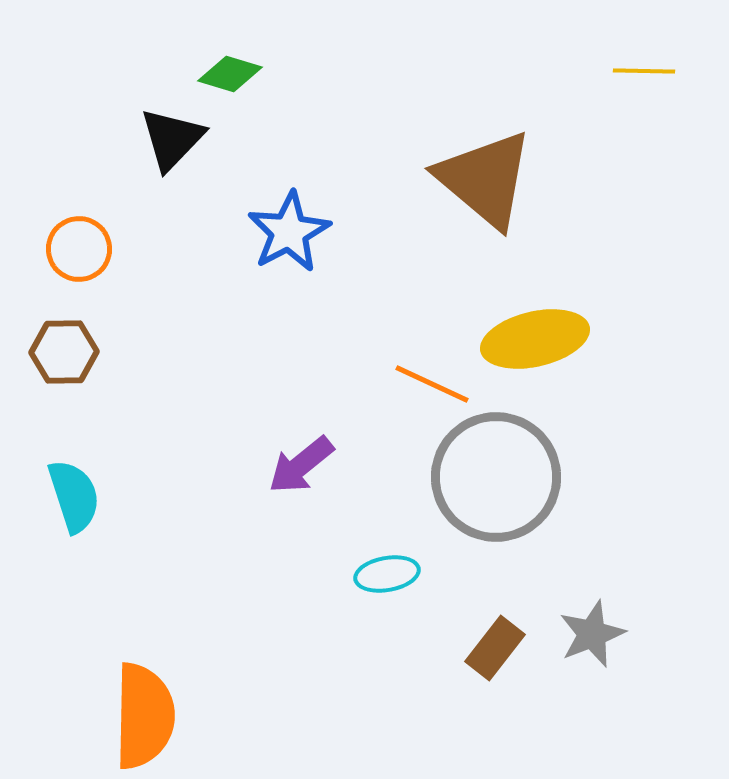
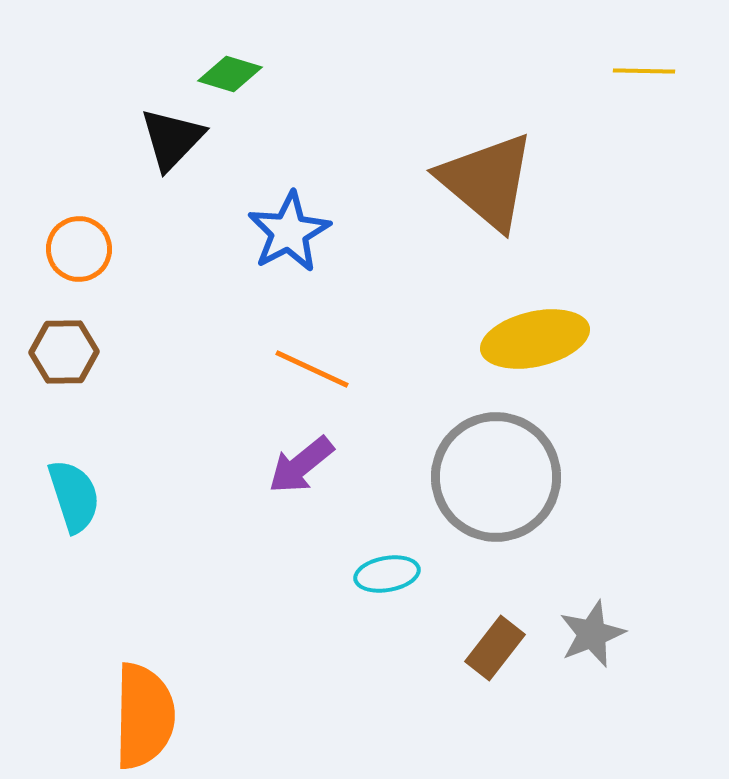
brown triangle: moved 2 px right, 2 px down
orange line: moved 120 px left, 15 px up
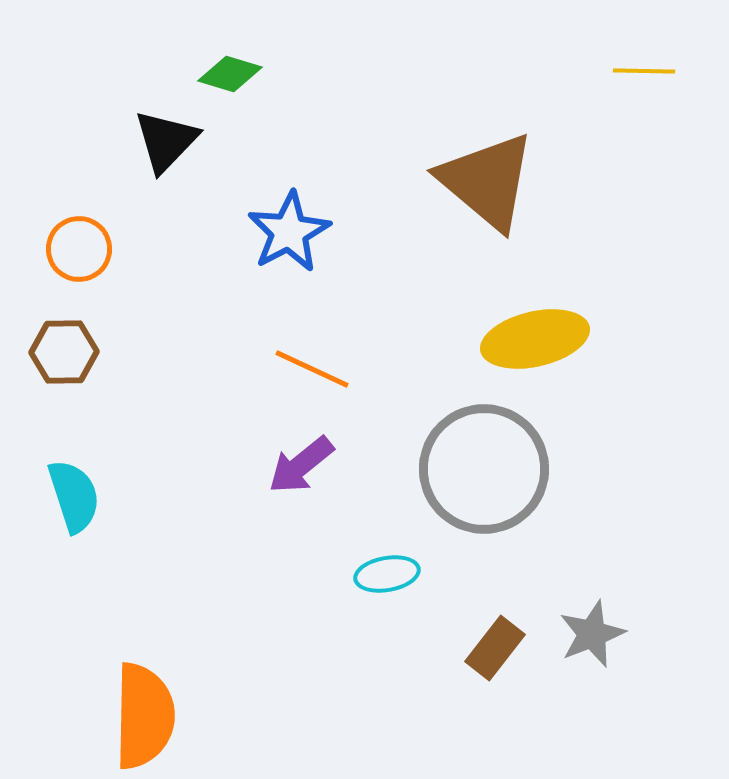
black triangle: moved 6 px left, 2 px down
gray circle: moved 12 px left, 8 px up
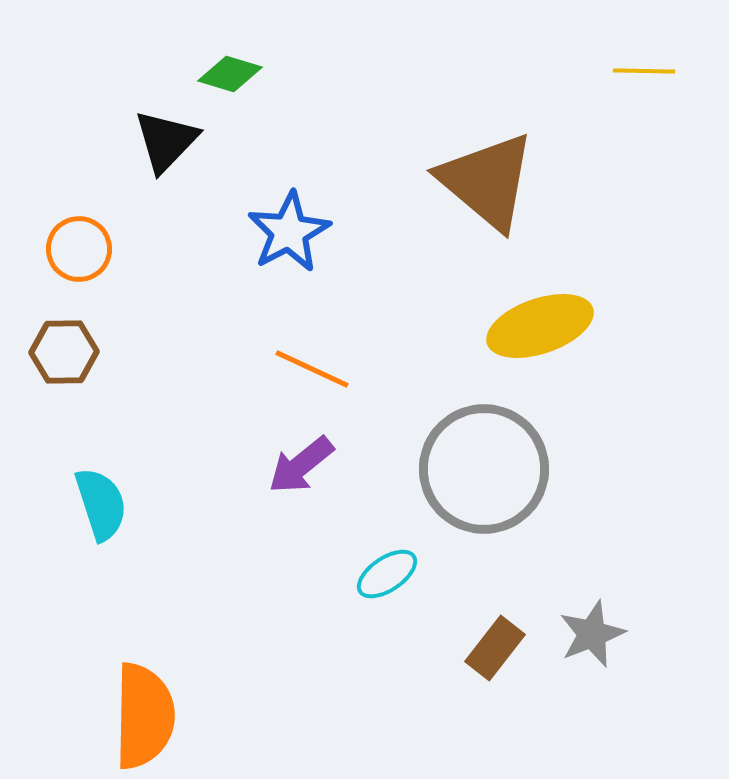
yellow ellipse: moved 5 px right, 13 px up; rotated 6 degrees counterclockwise
cyan semicircle: moved 27 px right, 8 px down
cyan ellipse: rotated 24 degrees counterclockwise
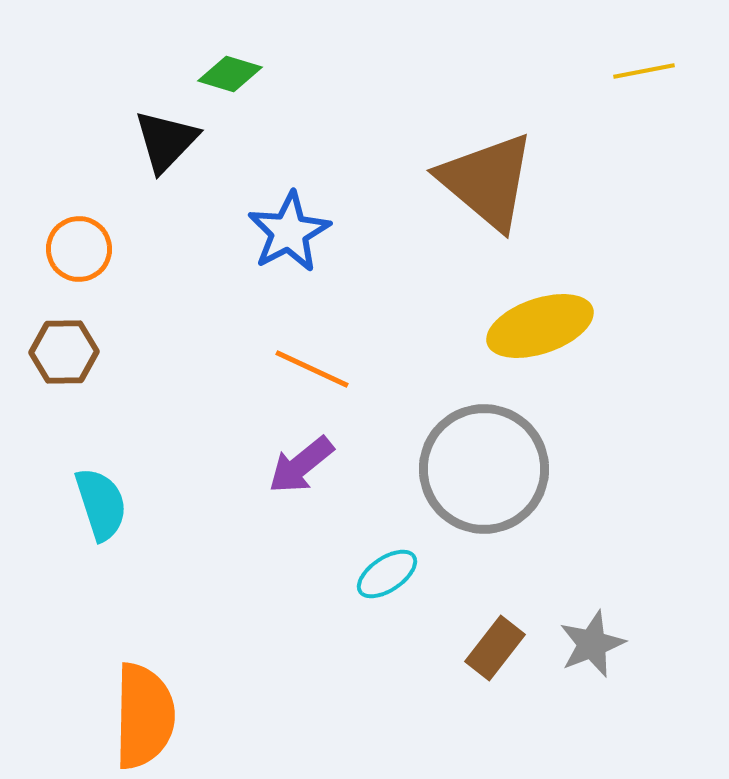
yellow line: rotated 12 degrees counterclockwise
gray star: moved 10 px down
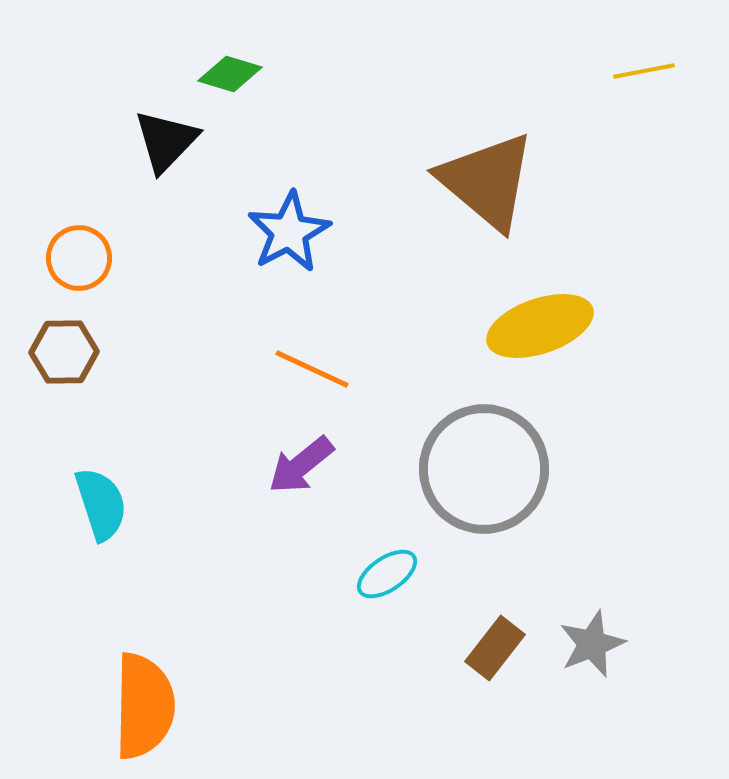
orange circle: moved 9 px down
orange semicircle: moved 10 px up
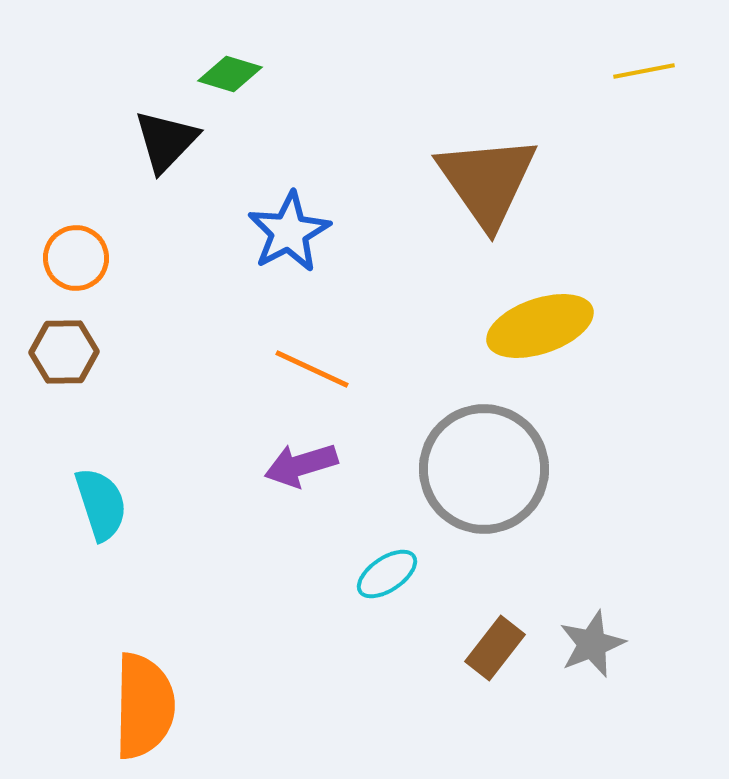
brown triangle: rotated 15 degrees clockwise
orange circle: moved 3 px left
purple arrow: rotated 22 degrees clockwise
